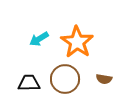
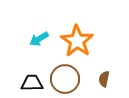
orange star: moved 1 px up
brown semicircle: rotated 91 degrees clockwise
black trapezoid: moved 3 px right
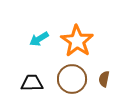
brown circle: moved 7 px right
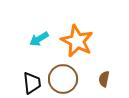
orange star: rotated 8 degrees counterclockwise
brown circle: moved 9 px left
black trapezoid: rotated 85 degrees clockwise
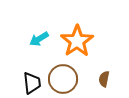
orange star: rotated 12 degrees clockwise
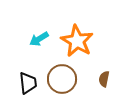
orange star: rotated 8 degrees counterclockwise
brown circle: moved 1 px left
black trapezoid: moved 4 px left
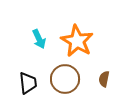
cyan arrow: rotated 84 degrees counterclockwise
brown circle: moved 3 px right
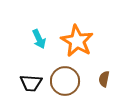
brown circle: moved 2 px down
black trapezoid: moved 3 px right; rotated 100 degrees clockwise
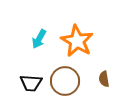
cyan arrow: rotated 54 degrees clockwise
brown semicircle: rotated 21 degrees counterclockwise
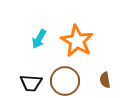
brown semicircle: moved 1 px right, 1 px down
